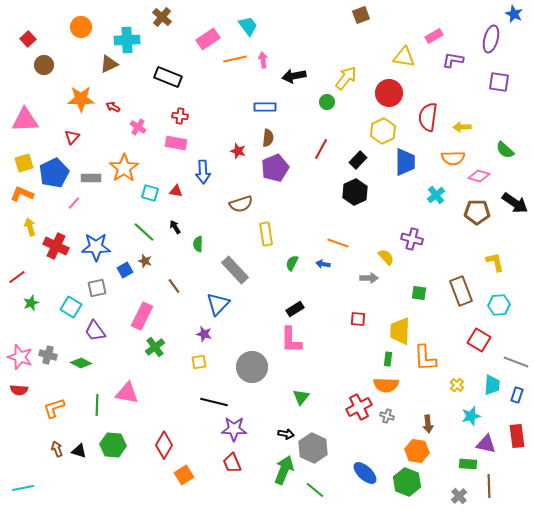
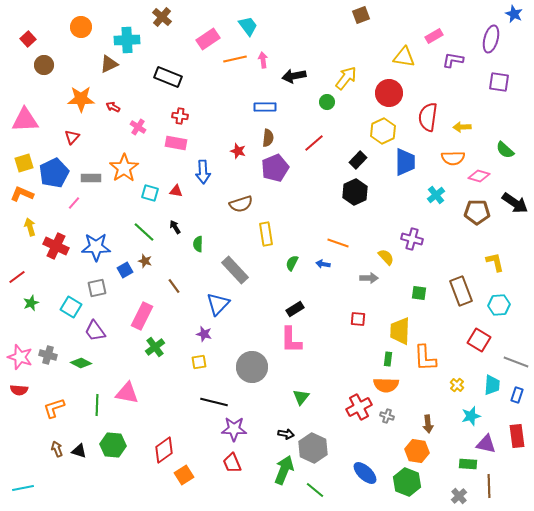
red line at (321, 149): moved 7 px left, 6 px up; rotated 20 degrees clockwise
red diamond at (164, 445): moved 5 px down; rotated 24 degrees clockwise
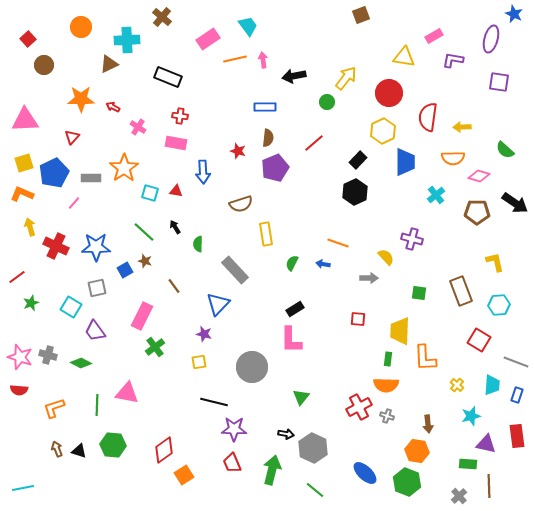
green arrow at (284, 470): moved 12 px left; rotated 8 degrees counterclockwise
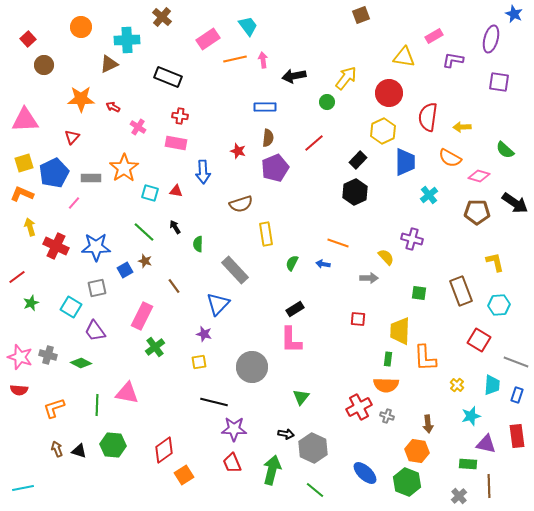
orange semicircle at (453, 158): moved 3 px left; rotated 30 degrees clockwise
cyan cross at (436, 195): moved 7 px left
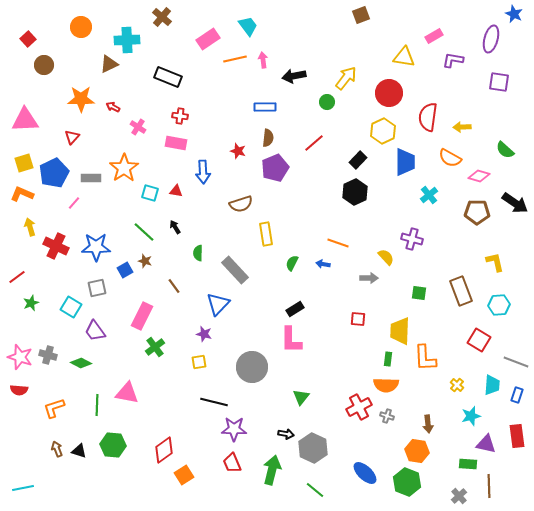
green semicircle at (198, 244): moved 9 px down
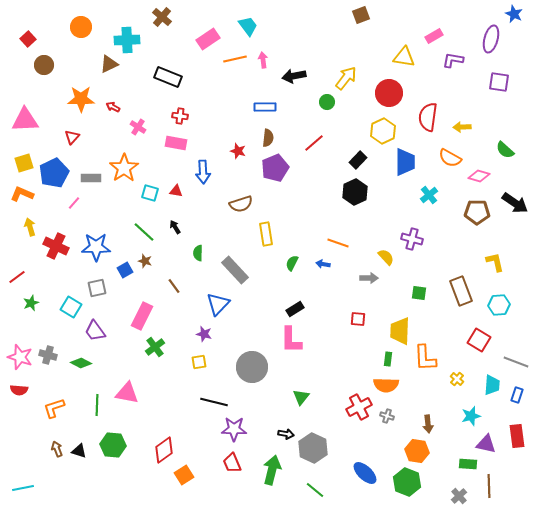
yellow cross at (457, 385): moved 6 px up
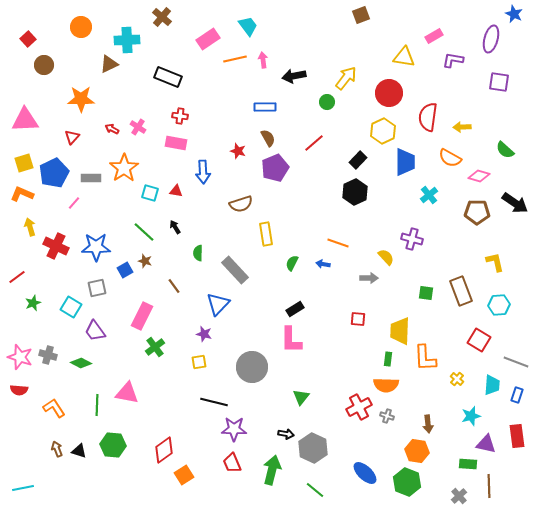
red arrow at (113, 107): moved 1 px left, 22 px down
brown semicircle at (268, 138): rotated 36 degrees counterclockwise
green square at (419, 293): moved 7 px right
green star at (31, 303): moved 2 px right
orange L-shape at (54, 408): rotated 75 degrees clockwise
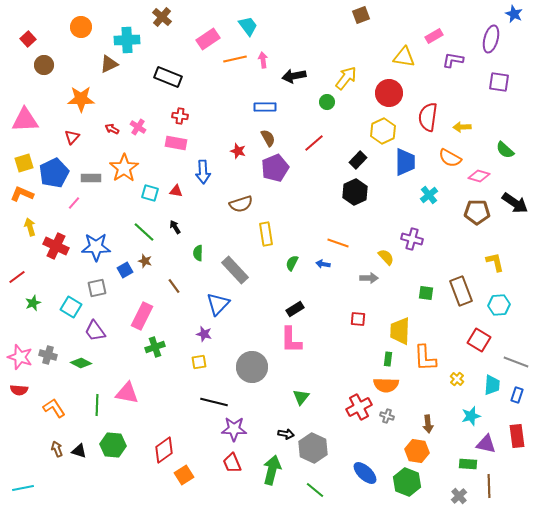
green cross at (155, 347): rotated 18 degrees clockwise
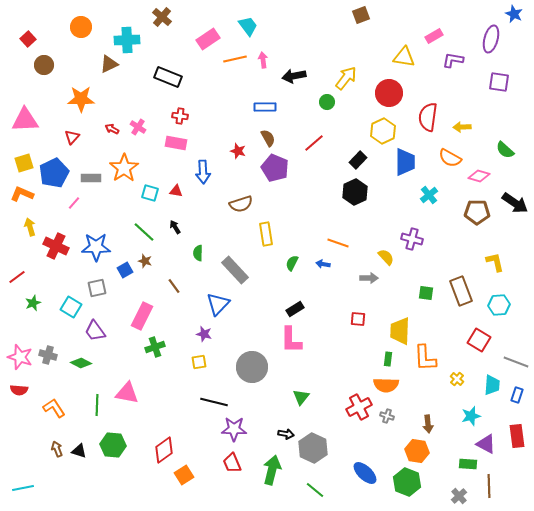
purple pentagon at (275, 168): rotated 28 degrees counterclockwise
purple triangle at (486, 444): rotated 15 degrees clockwise
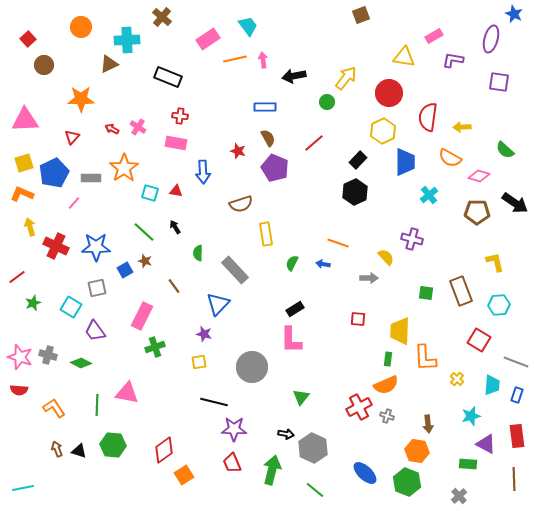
orange semicircle at (386, 385): rotated 25 degrees counterclockwise
brown line at (489, 486): moved 25 px right, 7 px up
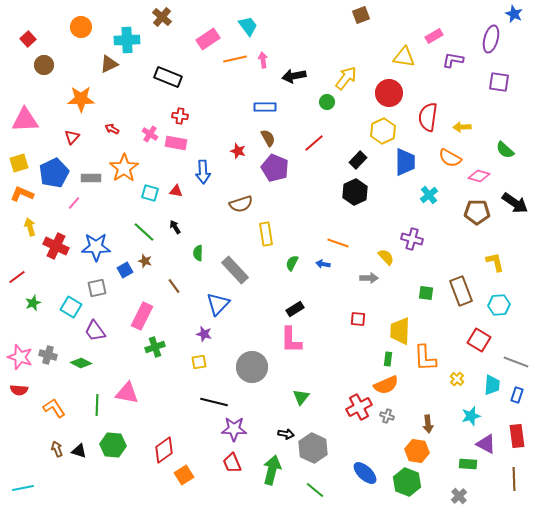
pink cross at (138, 127): moved 12 px right, 7 px down
yellow square at (24, 163): moved 5 px left
